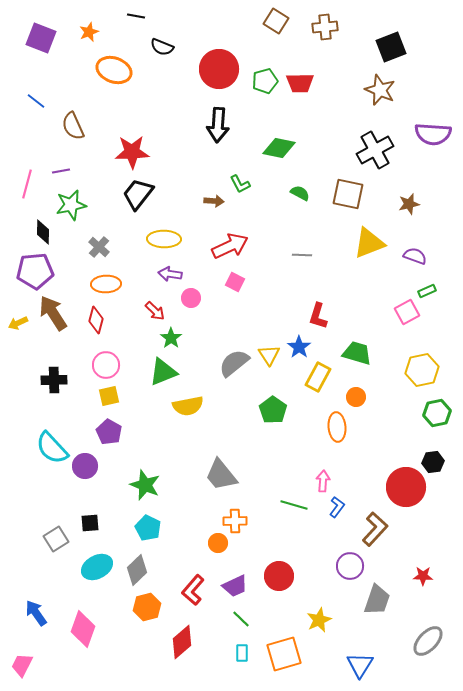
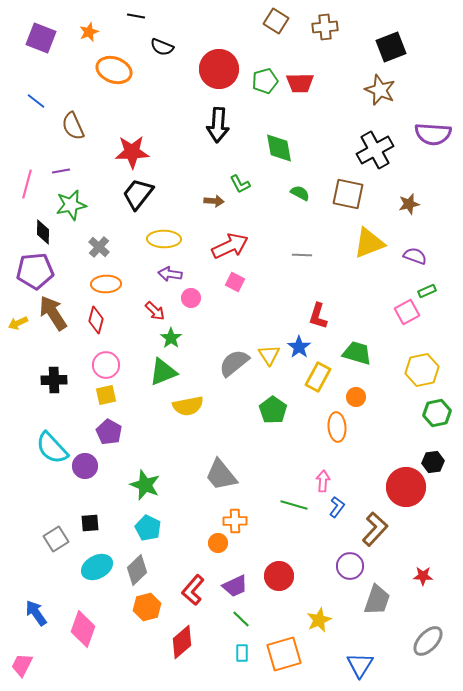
green diamond at (279, 148): rotated 68 degrees clockwise
yellow square at (109, 396): moved 3 px left, 1 px up
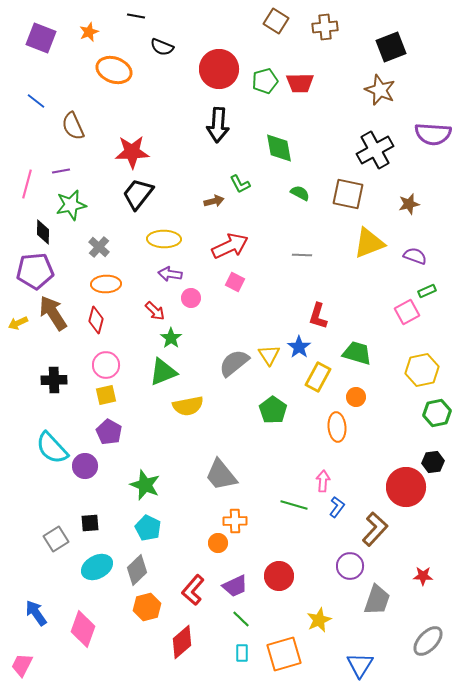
brown arrow at (214, 201): rotated 18 degrees counterclockwise
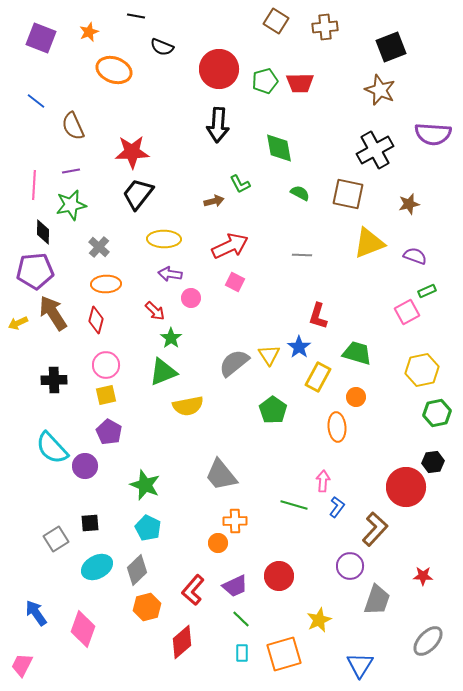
purple line at (61, 171): moved 10 px right
pink line at (27, 184): moved 7 px right, 1 px down; rotated 12 degrees counterclockwise
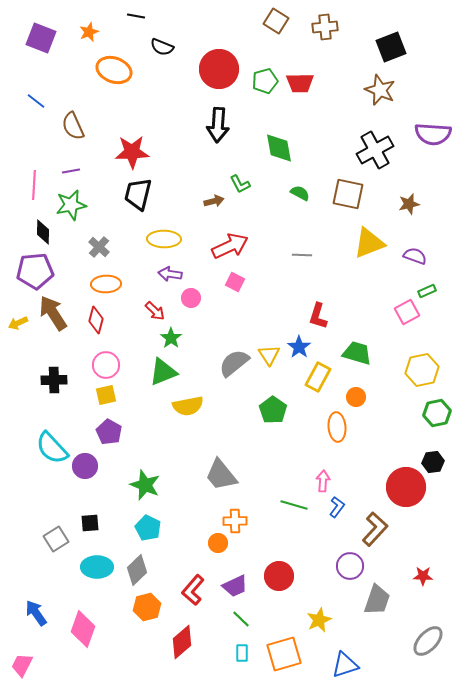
black trapezoid at (138, 194): rotated 24 degrees counterclockwise
cyan ellipse at (97, 567): rotated 28 degrees clockwise
blue triangle at (360, 665): moved 15 px left; rotated 40 degrees clockwise
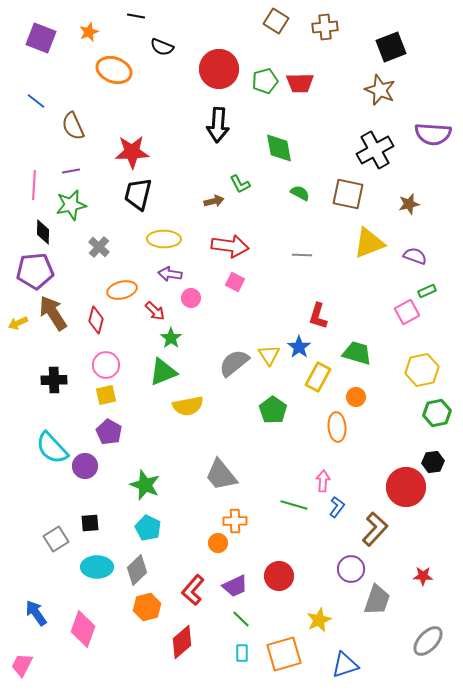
red arrow at (230, 246): rotated 33 degrees clockwise
orange ellipse at (106, 284): moved 16 px right, 6 px down; rotated 12 degrees counterclockwise
purple circle at (350, 566): moved 1 px right, 3 px down
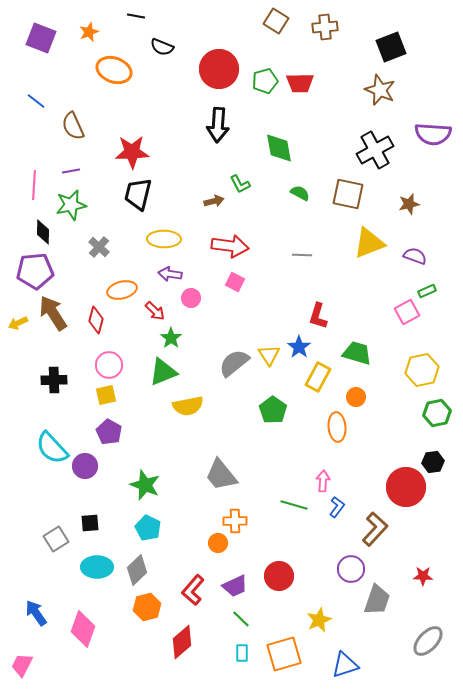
pink circle at (106, 365): moved 3 px right
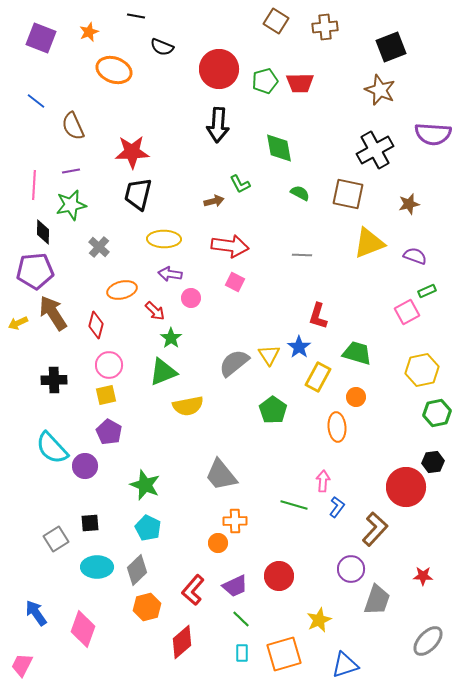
red diamond at (96, 320): moved 5 px down
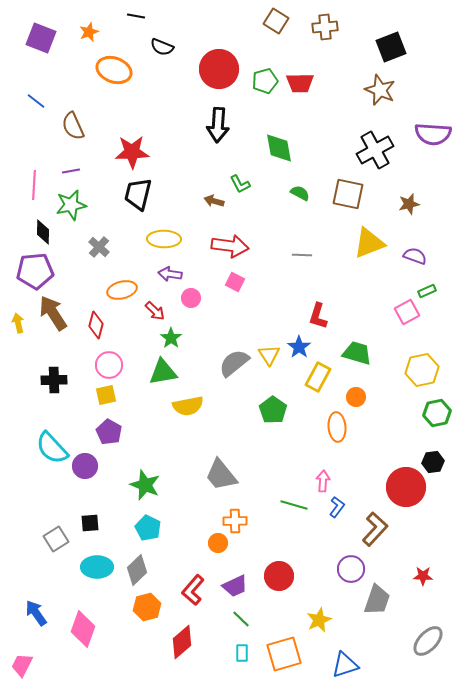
brown arrow at (214, 201): rotated 150 degrees counterclockwise
yellow arrow at (18, 323): rotated 102 degrees clockwise
green triangle at (163, 372): rotated 12 degrees clockwise
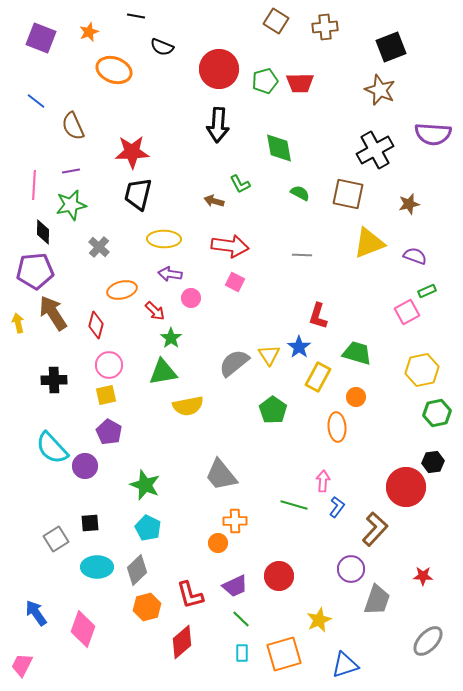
red L-shape at (193, 590): moved 3 px left, 5 px down; rotated 56 degrees counterclockwise
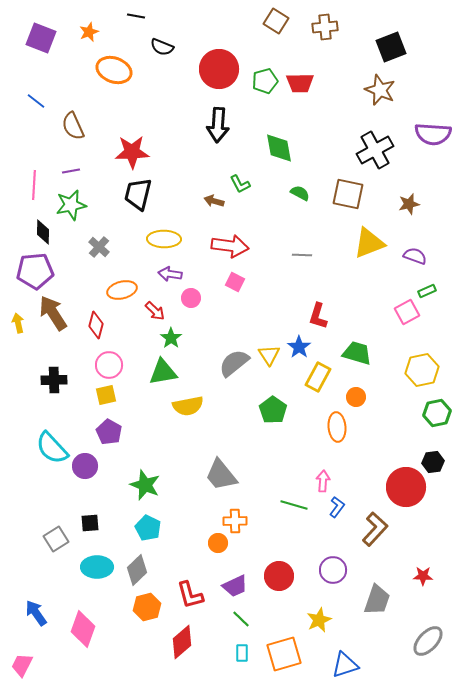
purple circle at (351, 569): moved 18 px left, 1 px down
